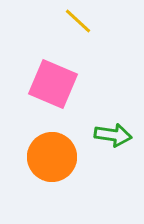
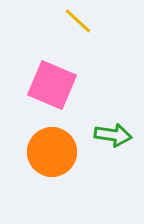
pink square: moved 1 px left, 1 px down
orange circle: moved 5 px up
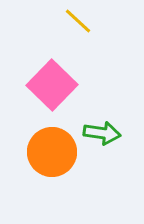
pink square: rotated 21 degrees clockwise
green arrow: moved 11 px left, 2 px up
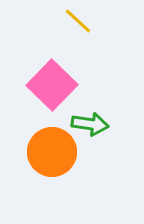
green arrow: moved 12 px left, 9 px up
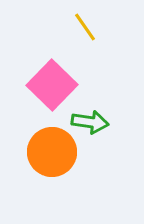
yellow line: moved 7 px right, 6 px down; rotated 12 degrees clockwise
green arrow: moved 2 px up
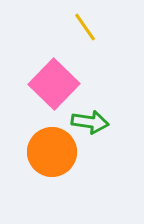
pink square: moved 2 px right, 1 px up
